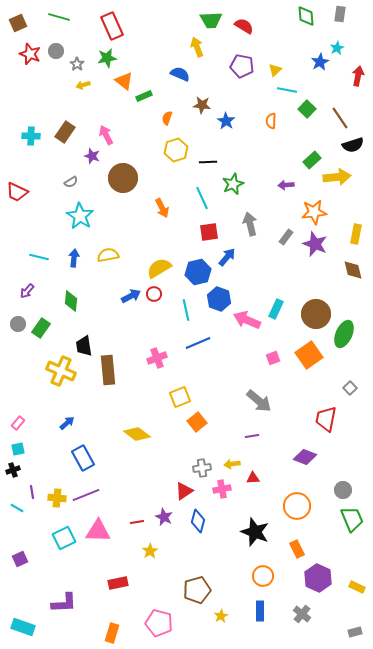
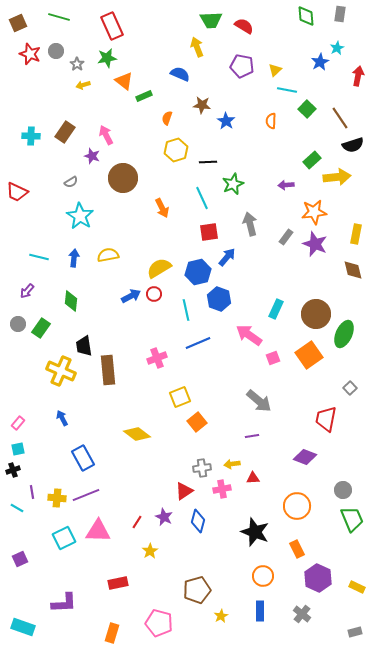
pink arrow at (247, 320): moved 2 px right, 15 px down; rotated 12 degrees clockwise
blue arrow at (67, 423): moved 5 px left, 5 px up; rotated 77 degrees counterclockwise
red line at (137, 522): rotated 48 degrees counterclockwise
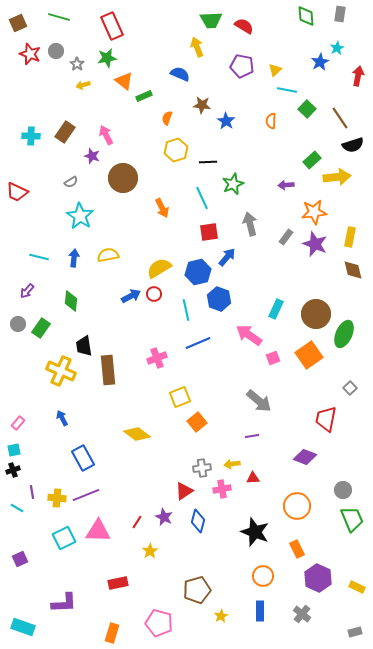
yellow rectangle at (356, 234): moved 6 px left, 3 px down
cyan square at (18, 449): moved 4 px left, 1 px down
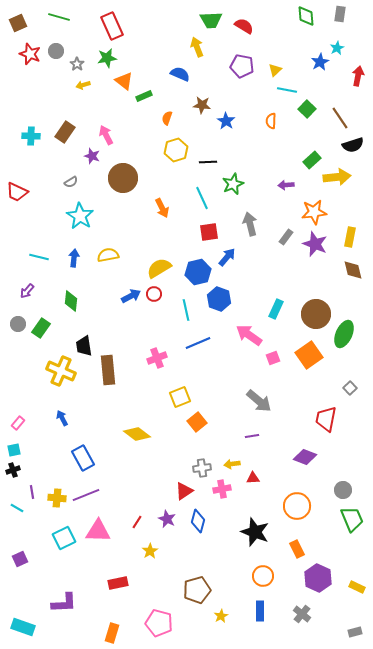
purple star at (164, 517): moved 3 px right, 2 px down
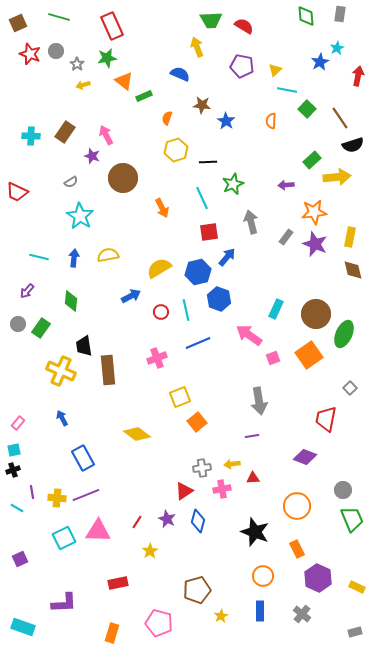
gray arrow at (250, 224): moved 1 px right, 2 px up
red circle at (154, 294): moved 7 px right, 18 px down
gray arrow at (259, 401): rotated 40 degrees clockwise
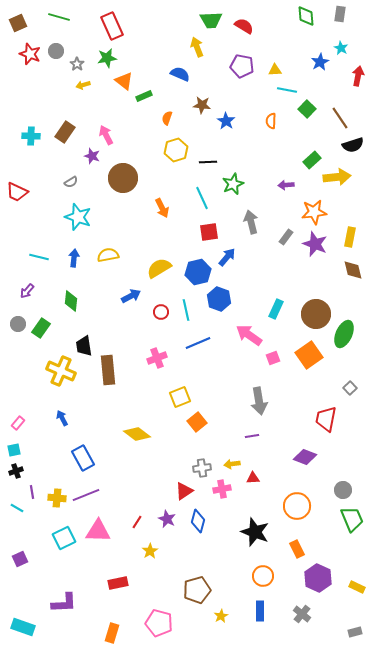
cyan star at (337, 48): moved 4 px right; rotated 16 degrees counterclockwise
yellow triangle at (275, 70): rotated 40 degrees clockwise
cyan star at (80, 216): moved 2 px left, 1 px down; rotated 12 degrees counterclockwise
black cross at (13, 470): moved 3 px right, 1 px down
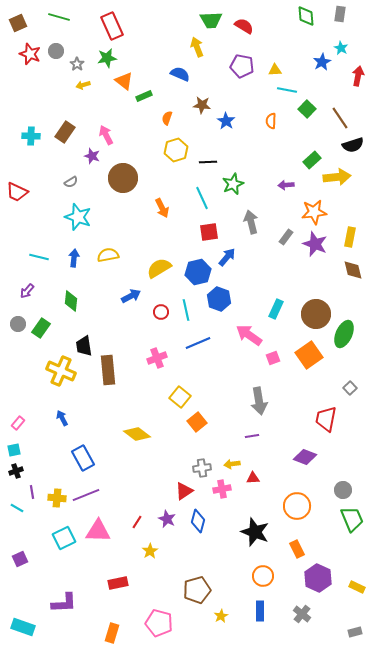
blue star at (320, 62): moved 2 px right
yellow square at (180, 397): rotated 30 degrees counterclockwise
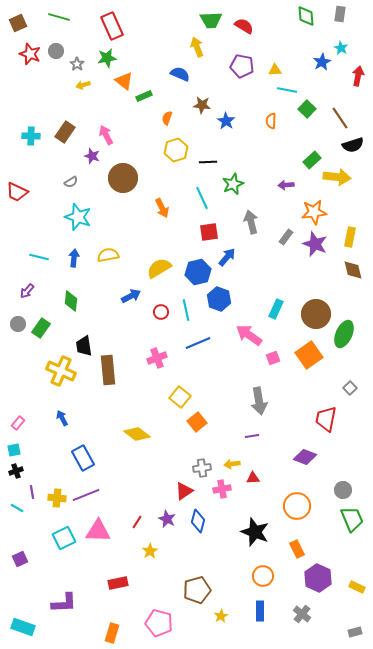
yellow arrow at (337, 177): rotated 12 degrees clockwise
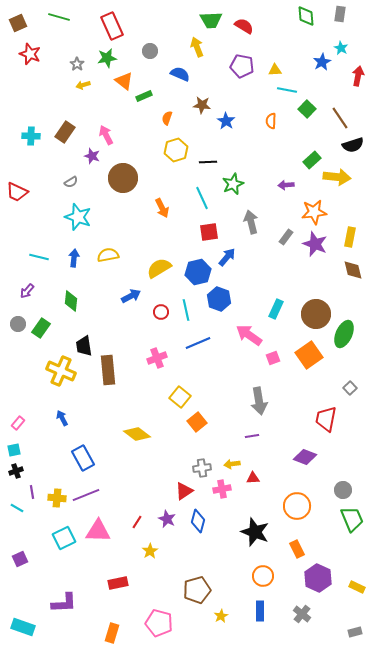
gray circle at (56, 51): moved 94 px right
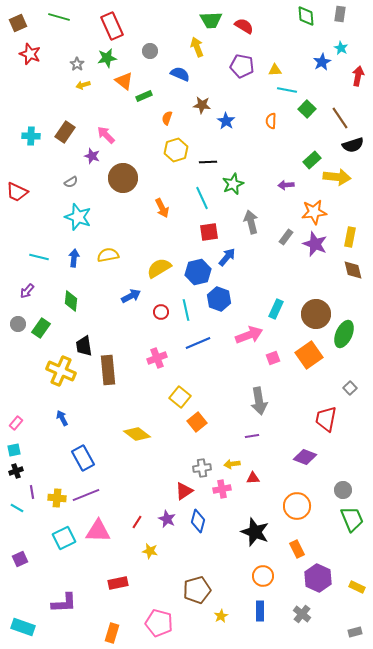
pink arrow at (106, 135): rotated 18 degrees counterclockwise
pink arrow at (249, 335): rotated 124 degrees clockwise
pink rectangle at (18, 423): moved 2 px left
yellow star at (150, 551): rotated 28 degrees counterclockwise
